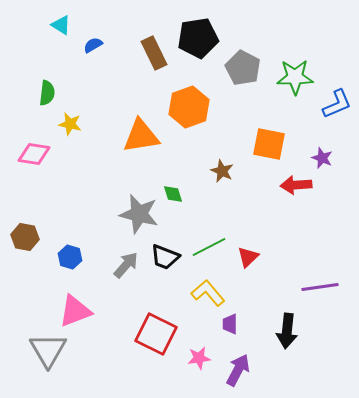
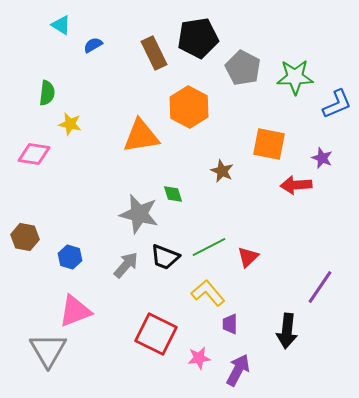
orange hexagon: rotated 12 degrees counterclockwise
purple line: rotated 48 degrees counterclockwise
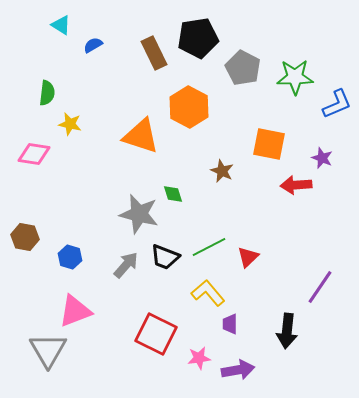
orange triangle: rotated 27 degrees clockwise
purple arrow: rotated 52 degrees clockwise
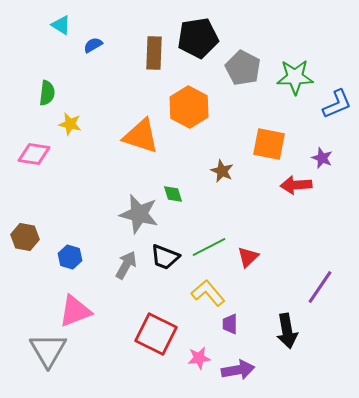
brown rectangle: rotated 28 degrees clockwise
gray arrow: rotated 12 degrees counterclockwise
black arrow: rotated 16 degrees counterclockwise
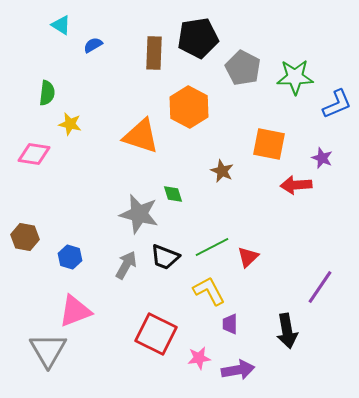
green line: moved 3 px right
yellow L-shape: moved 1 px right, 2 px up; rotated 12 degrees clockwise
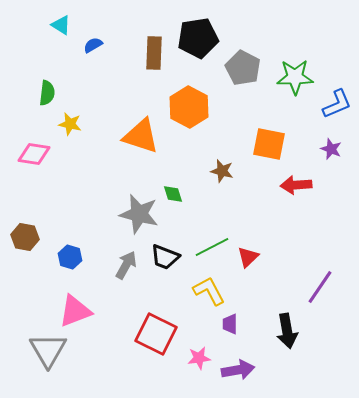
purple star: moved 9 px right, 9 px up
brown star: rotated 10 degrees counterclockwise
